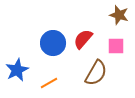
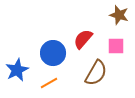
blue circle: moved 10 px down
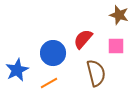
brown semicircle: rotated 44 degrees counterclockwise
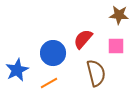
brown star: rotated 12 degrees counterclockwise
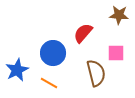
red semicircle: moved 6 px up
pink square: moved 7 px down
orange line: rotated 60 degrees clockwise
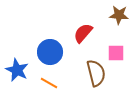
blue circle: moved 3 px left, 1 px up
blue star: rotated 20 degrees counterclockwise
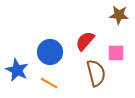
red semicircle: moved 2 px right, 8 px down
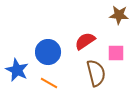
red semicircle: rotated 15 degrees clockwise
blue circle: moved 2 px left
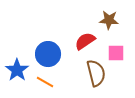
brown star: moved 10 px left, 5 px down
blue circle: moved 2 px down
blue star: rotated 10 degrees clockwise
orange line: moved 4 px left, 1 px up
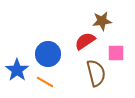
brown star: moved 7 px left, 1 px down; rotated 12 degrees counterclockwise
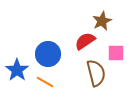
brown star: rotated 18 degrees counterclockwise
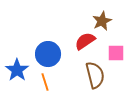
brown semicircle: moved 1 px left, 2 px down
orange line: rotated 42 degrees clockwise
